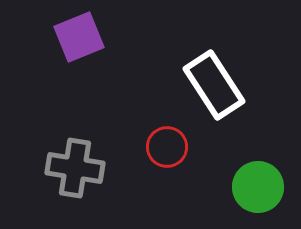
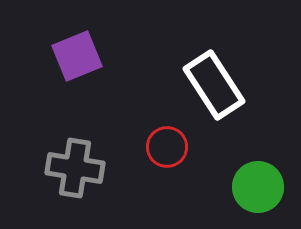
purple square: moved 2 px left, 19 px down
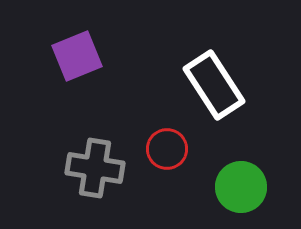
red circle: moved 2 px down
gray cross: moved 20 px right
green circle: moved 17 px left
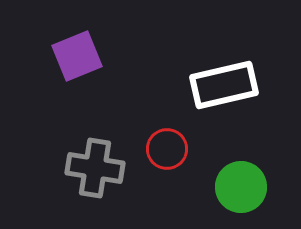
white rectangle: moved 10 px right; rotated 70 degrees counterclockwise
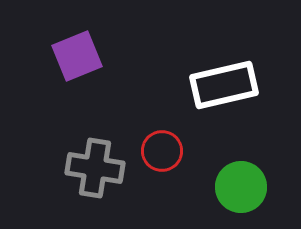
red circle: moved 5 px left, 2 px down
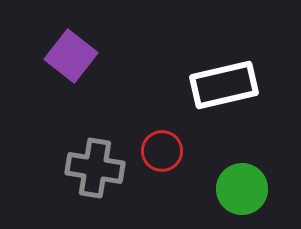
purple square: moved 6 px left; rotated 30 degrees counterclockwise
green circle: moved 1 px right, 2 px down
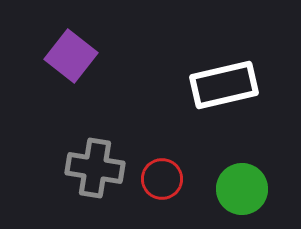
red circle: moved 28 px down
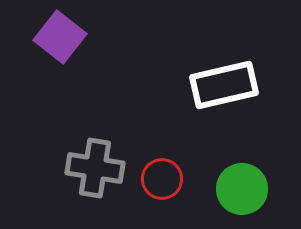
purple square: moved 11 px left, 19 px up
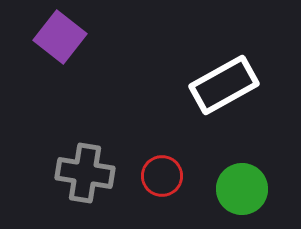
white rectangle: rotated 16 degrees counterclockwise
gray cross: moved 10 px left, 5 px down
red circle: moved 3 px up
